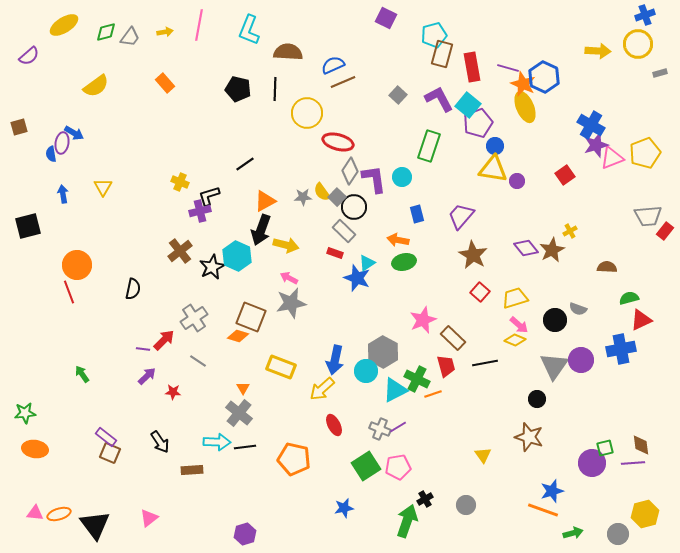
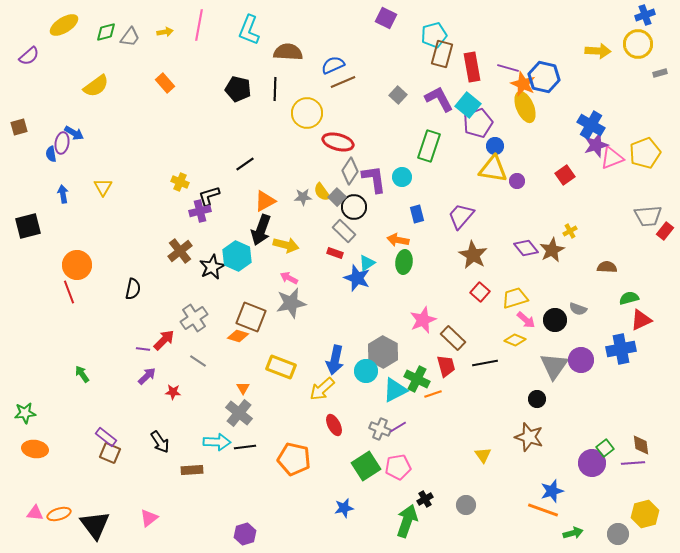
blue hexagon at (544, 77): rotated 12 degrees counterclockwise
green ellipse at (404, 262): rotated 70 degrees counterclockwise
pink arrow at (519, 325): moved 7 px right, 5 px up
green square at (605, 448): rotated 24 degrees counterclockwise
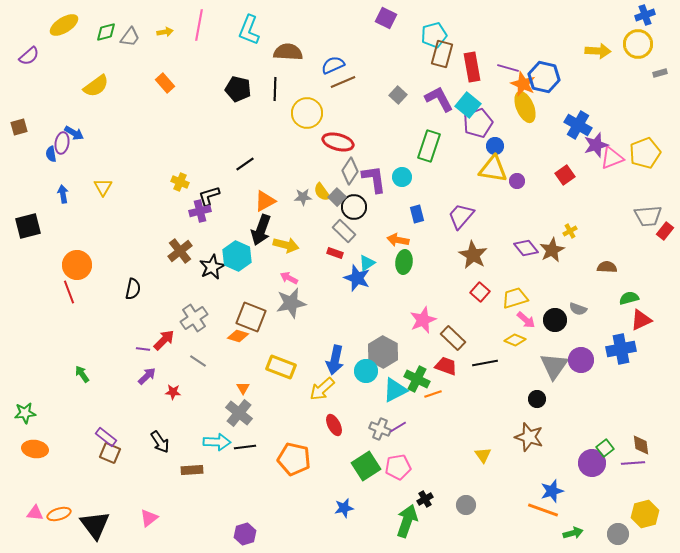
blue cross at (591, 125): moved 13 px left
red trapezoid at (446, 366): rotated 55 degrees counterclockwise
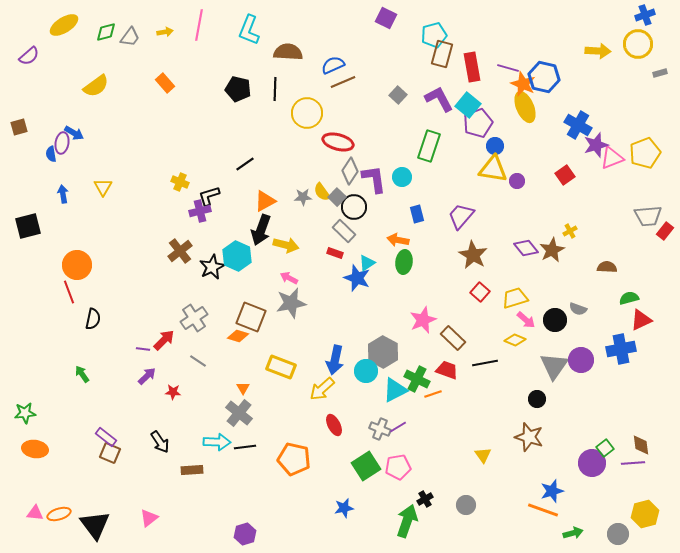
black semicircle at (133, 289): moved 40 px left, 30 px down
red trapezoid at (446, 366): moved 1 px right, 4 px down
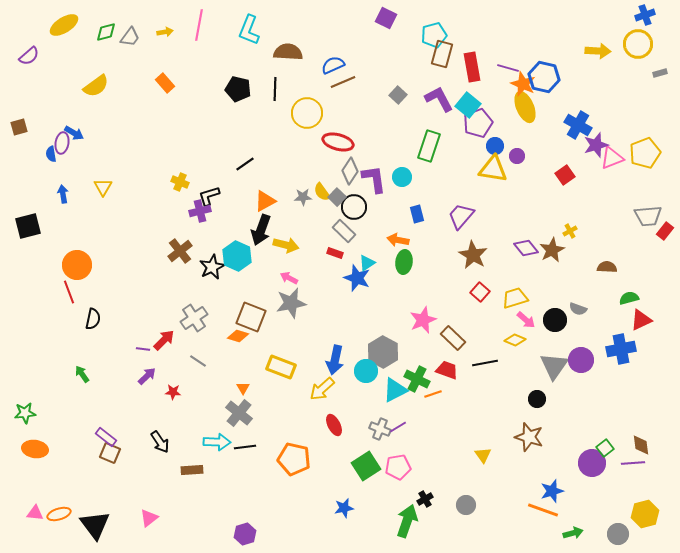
purple circle at (517, 181): moved 25 px up
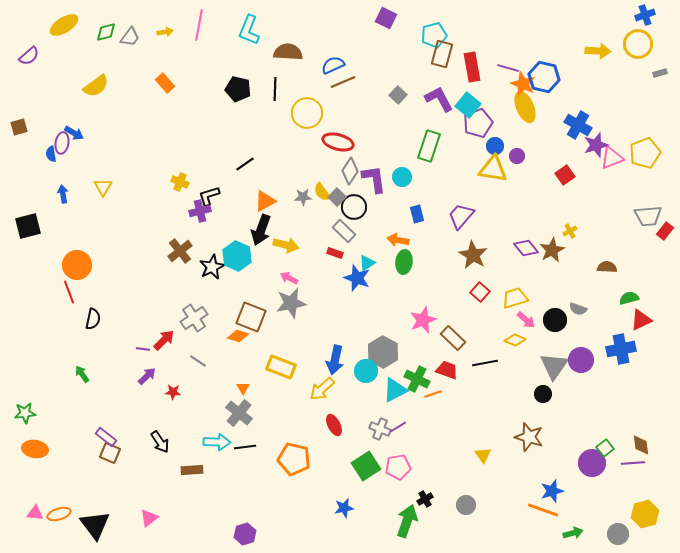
black circle at (537, 399): moved 6 px right, 5 px up
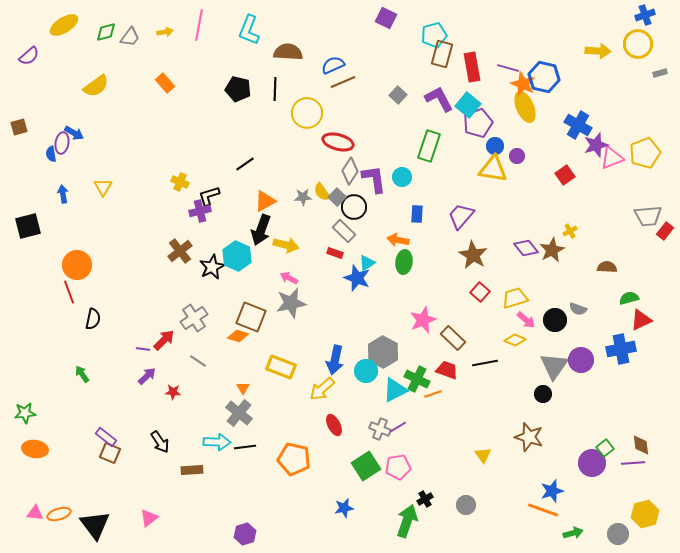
blue rectangle at (417, 214): rotated 18 degrees clockwise
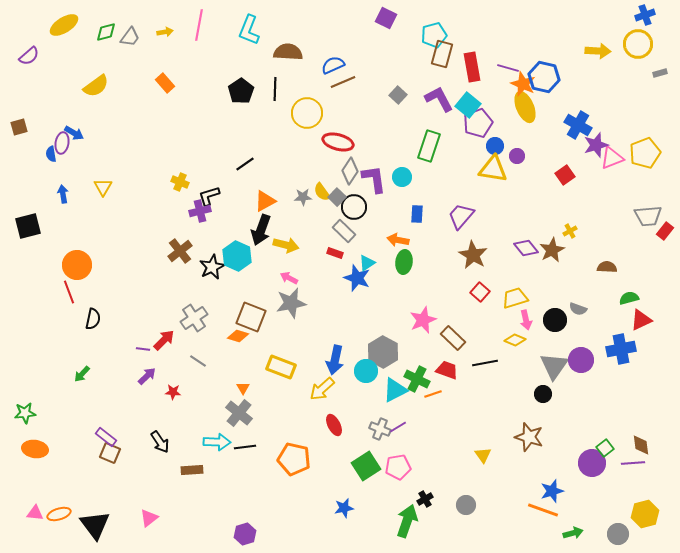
black pentagon at (238, 89): moved 3 px right, 2 px down; rotated 25 degrees clockwise
pink arrow at (526, 320): rotated 36 degrees clockwise
green arrow at (82, 374): rotated 102 degrees counterclockwise
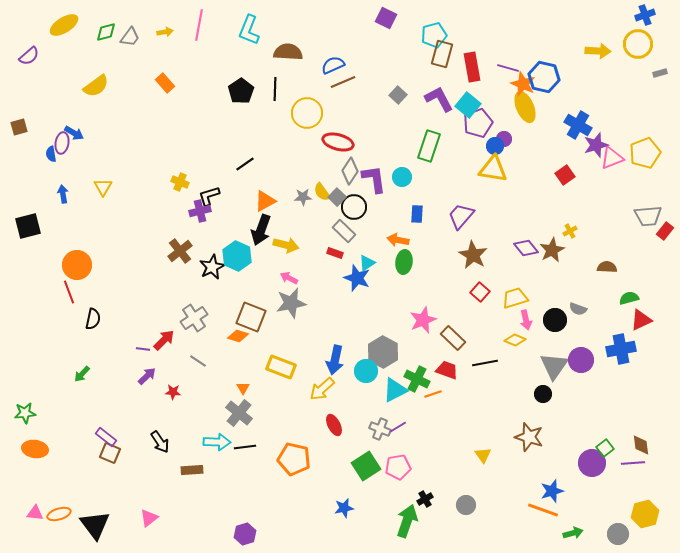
purple circle at (517, 156): moved 13 px left, 17 px up
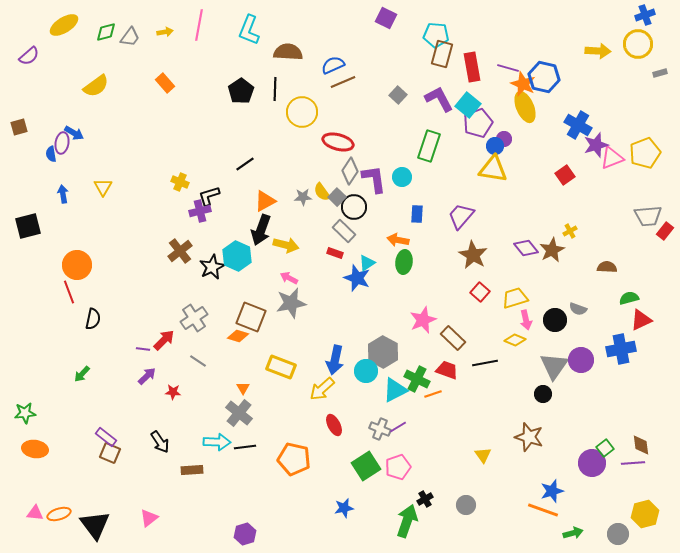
cyan pentagon at (434, 35): moved 2 px right; rotated 20 degrees clockwise
yellow circle at (307, 113): moved 5 px left, 1 px up
pink pentagon at (398, 467): rotated 10 degrees counterclockwise
